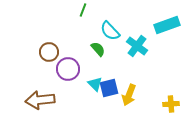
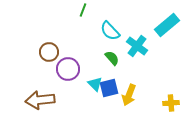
cyan rectangle: rotated 20 degrees counterclockwise
green semicircle: moved 14 px right, 9 px down
yellow cross: moved 1 px up
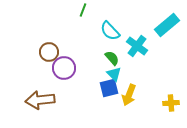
purple circle: moved 4 px left, 1 px up
cyan triangle: moved 19 px right, 10 px up
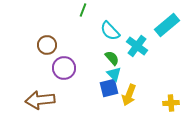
brown circle: moved 2 px left, 7 px up
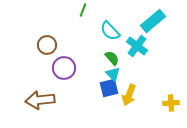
cyan rectangle: moved 14 px left, 4 px up
cyan triangle: moved 1 px left
